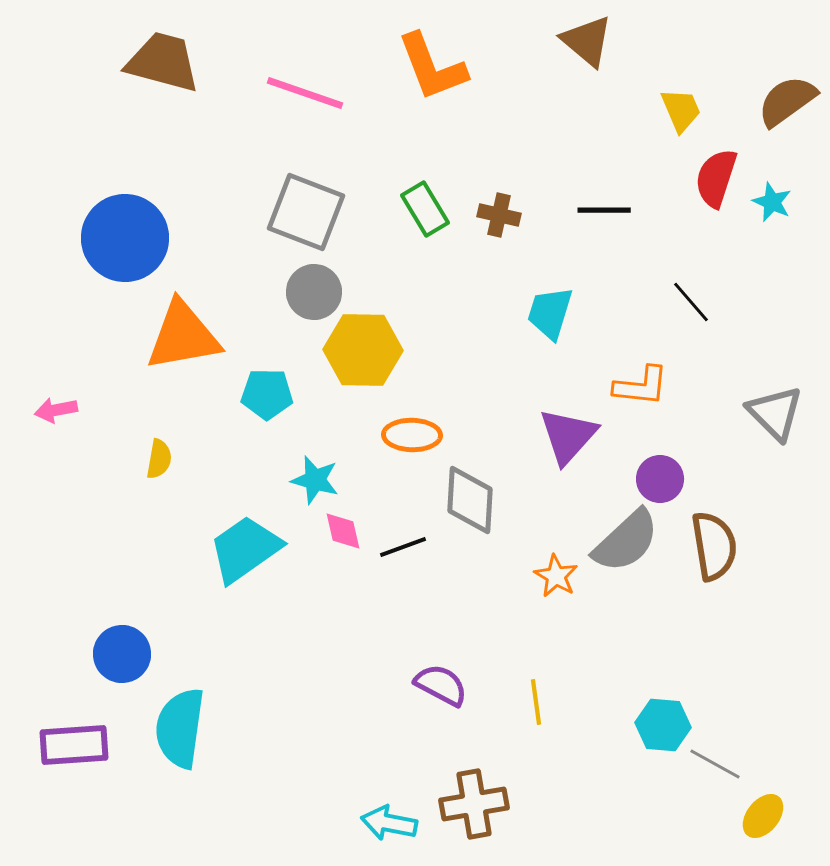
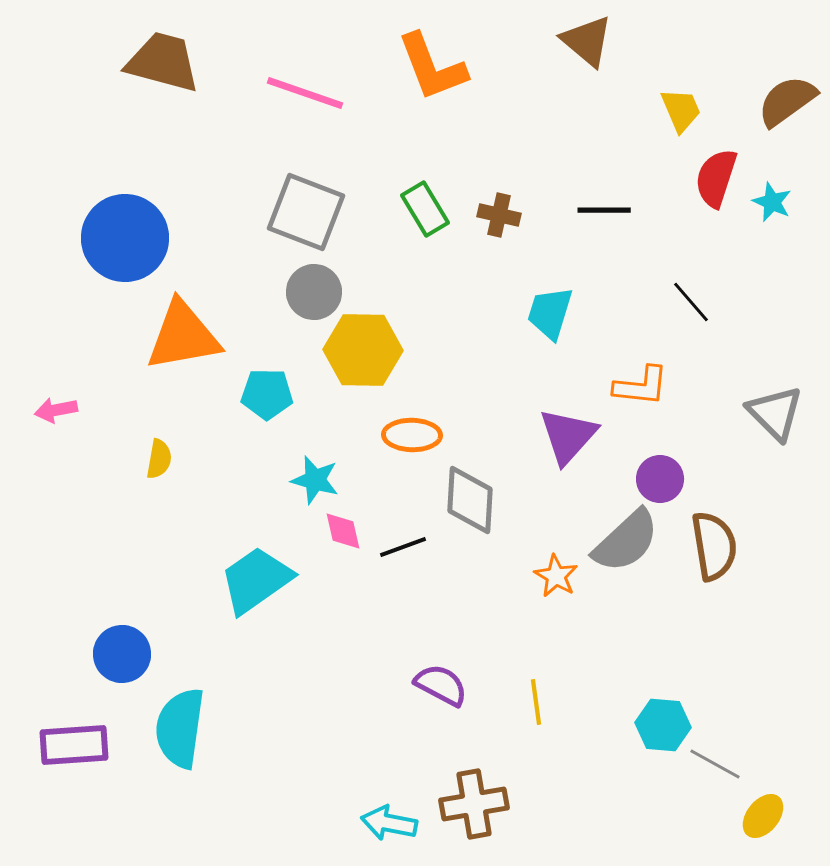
cyan trapezoid at (245, 549): moved 11 px right, 31 px down
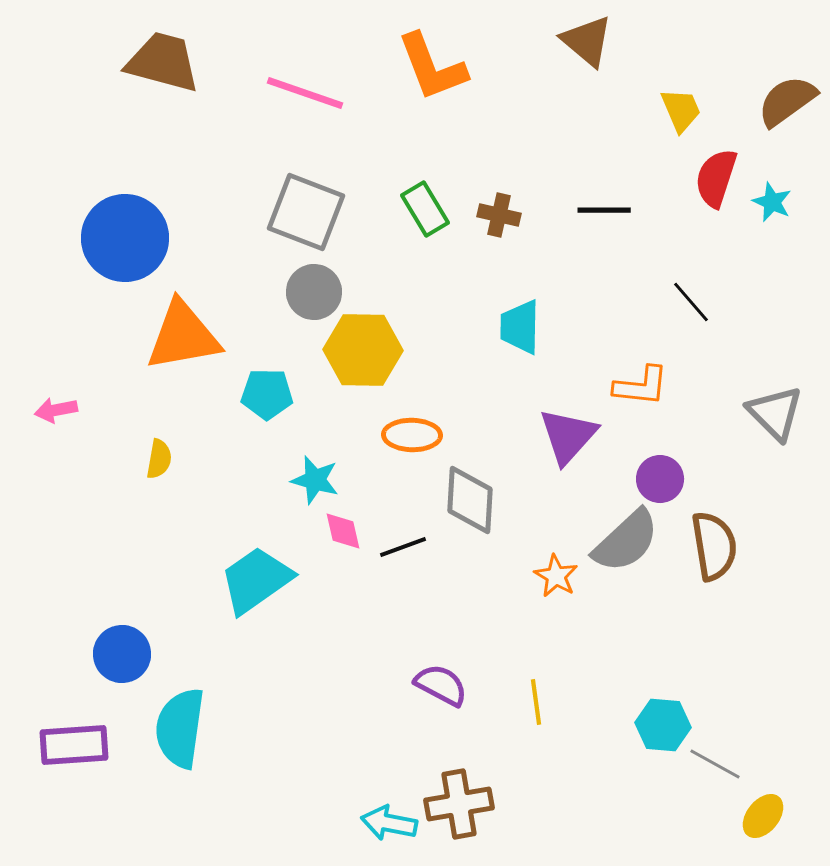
cyan trapezoid at (550, 313): moved 30 px left, 14 px down; rotated 16 degrees counterclockwise
brown cross at (474, 804): moved 15 px left
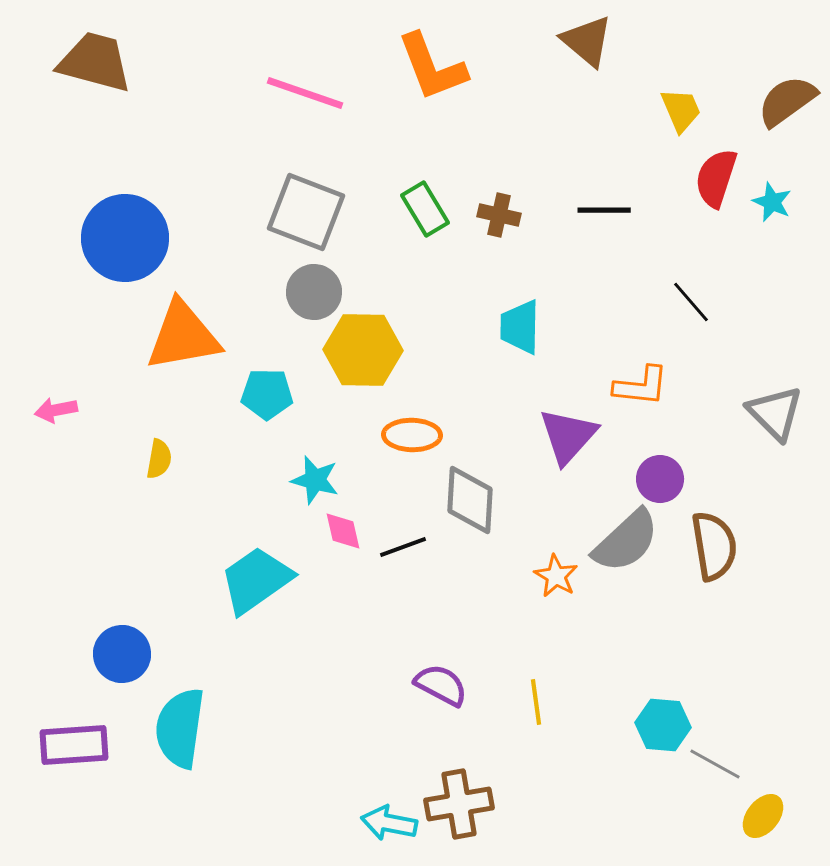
brown trapezoid at (163, 62): moved 68 px left
